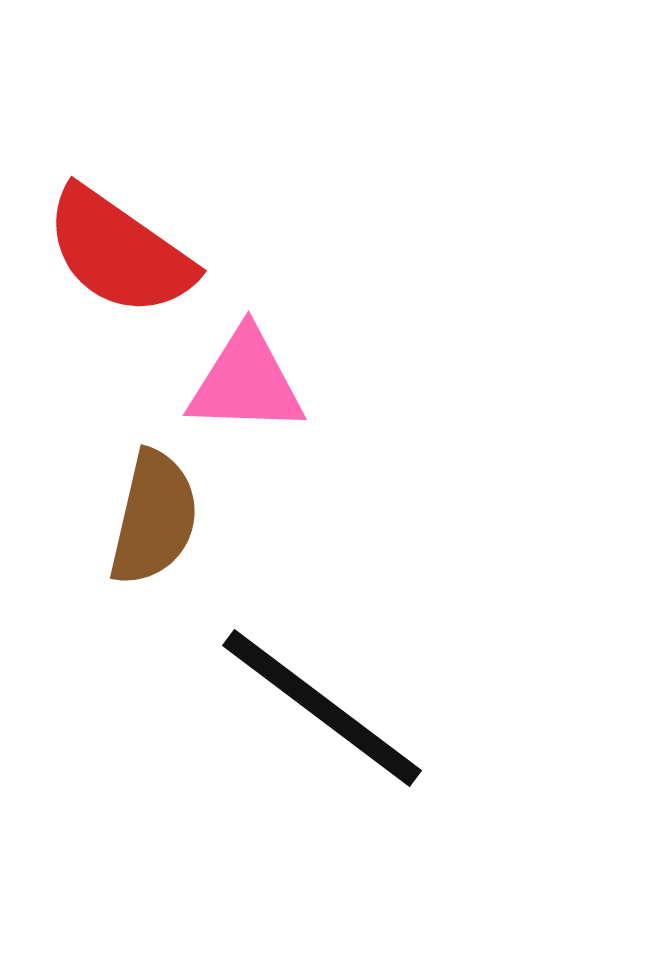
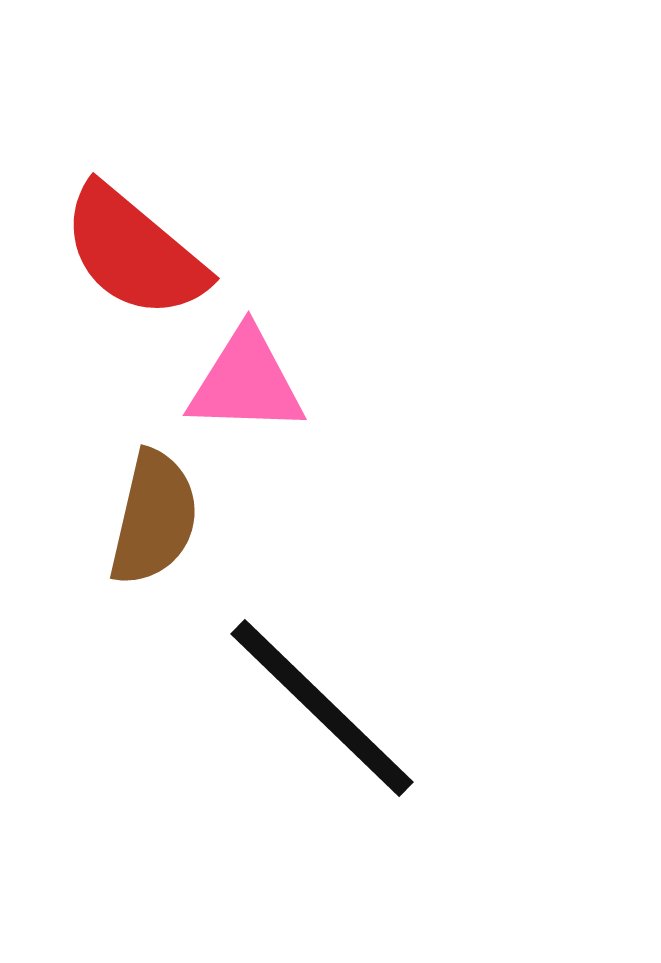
red semicircle: moved 15 px right; rotated 5 degrees clockwise
black line: rotated 7 degrees clockwise
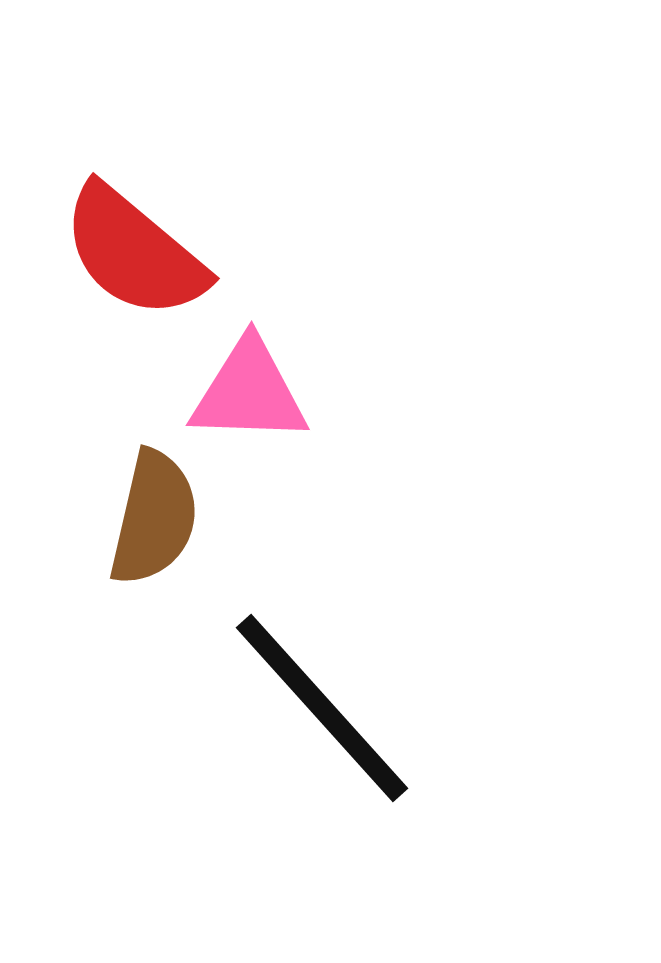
pink triangle: moved 3 px right, 10 px down
black line: rotated 4 degrees clockwise
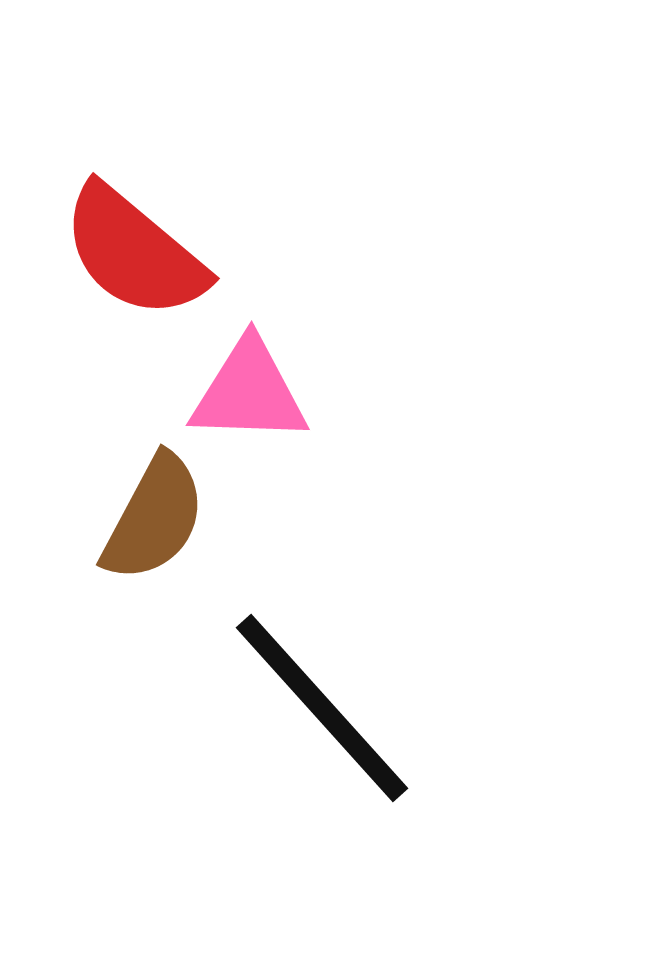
brown semicircle: rotated 15 degrees clockwise
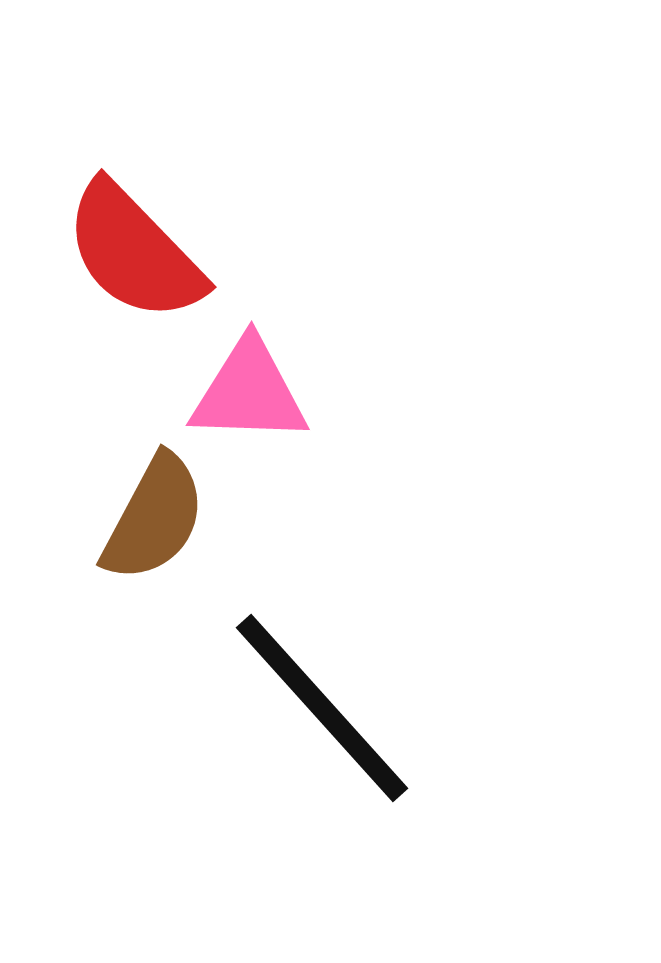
red semicircle: rotated 6 degrees clockwise
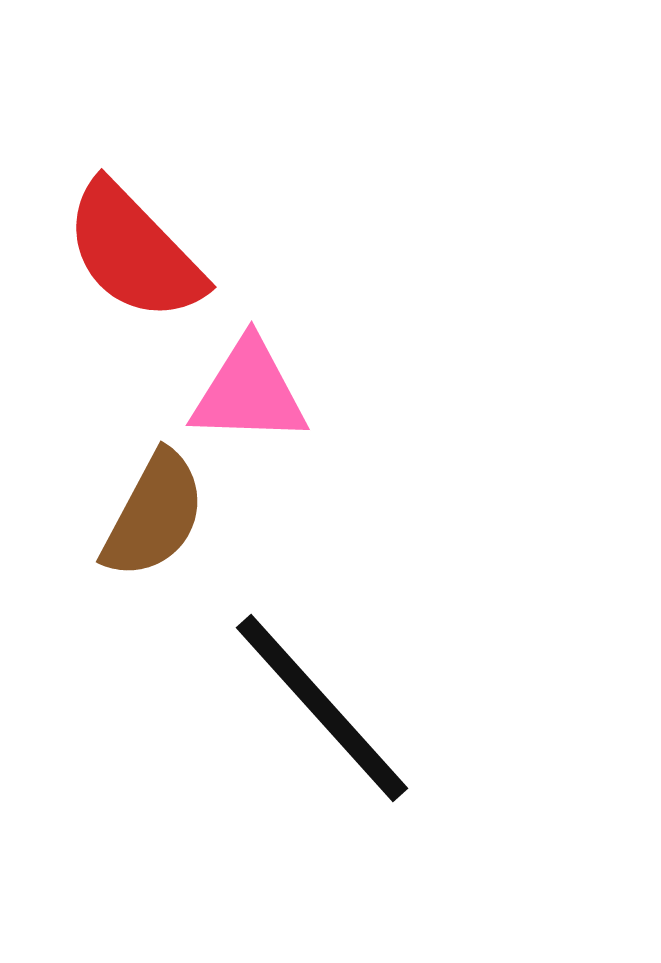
brown semicircle: moved 3 px up
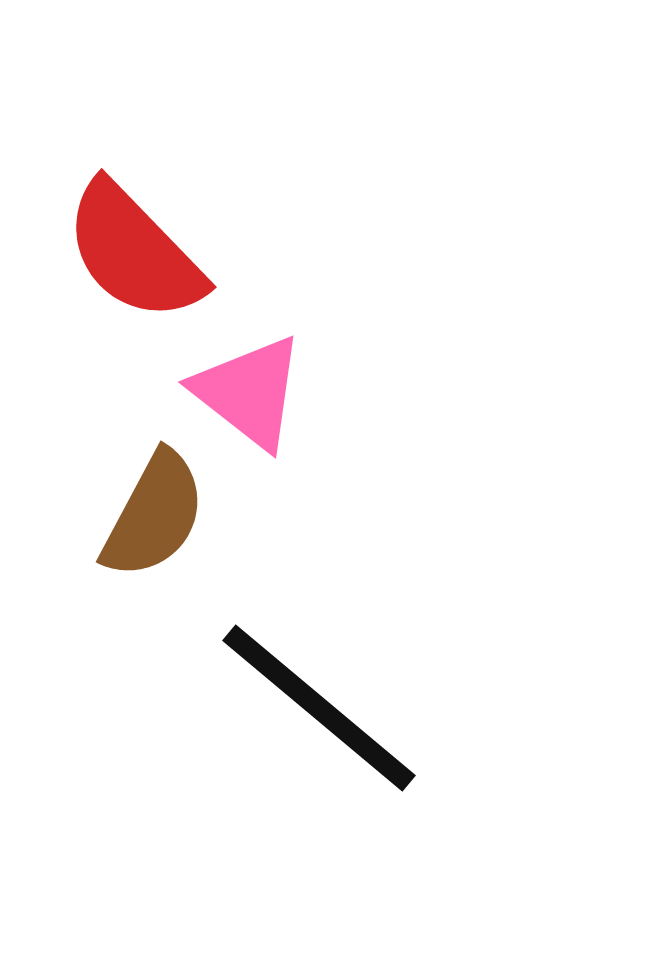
pink triangle: rotated 36 degrees clockwise
black line: moved 3 px left; rotated 8 degrees counterclockwise
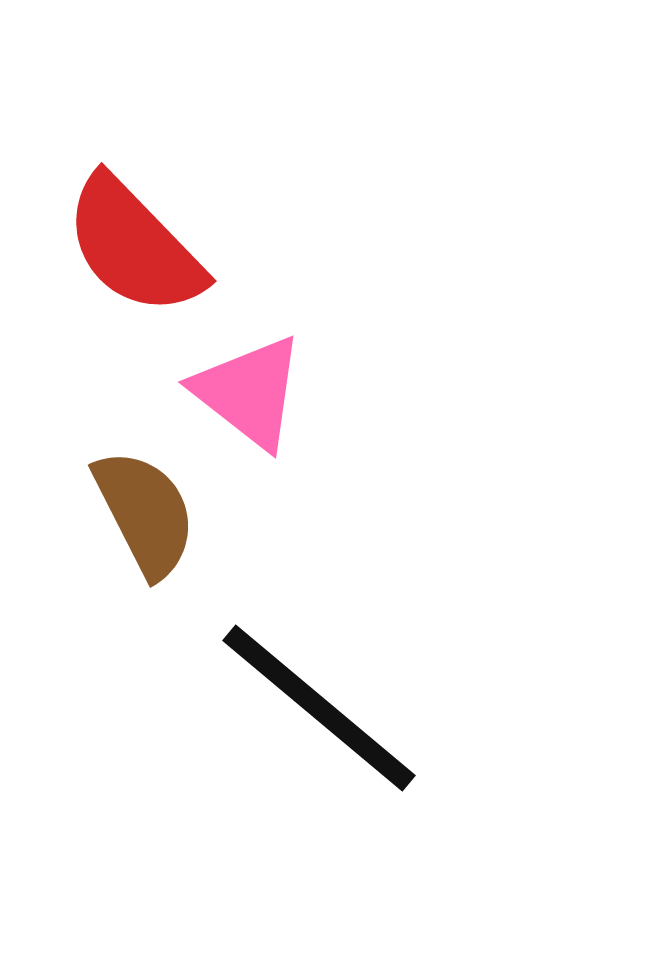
red semicircle: moved 6 px up
brown semicircle: moved 9 px left, 2 px up; rotated 55 degrees counterclockwise
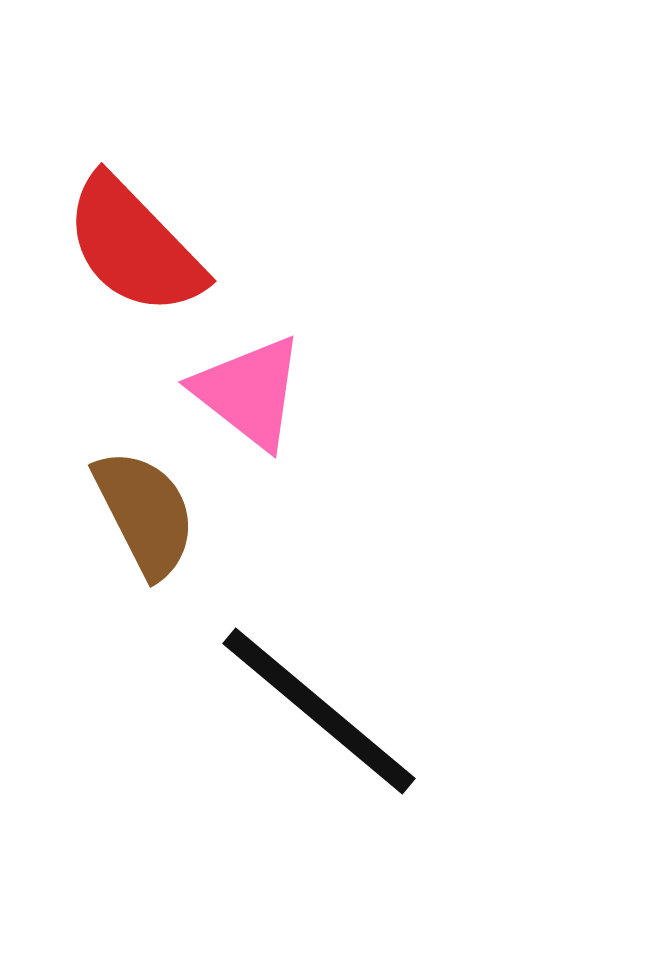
black line: moved 3 px down
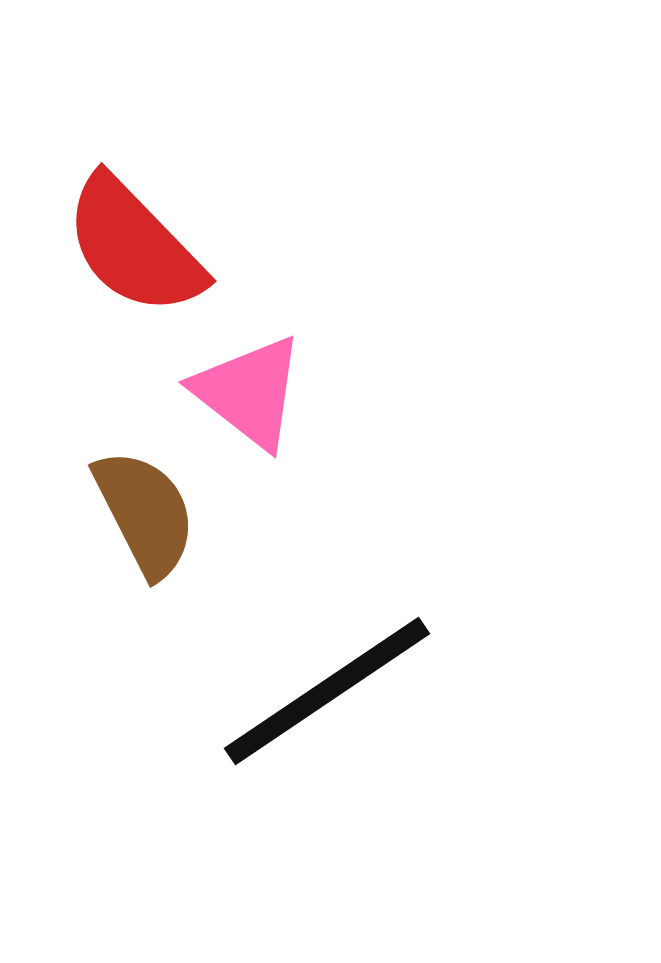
black line: moved 8 px right, 20 px up; rotated 74 degrees counterclockwise
